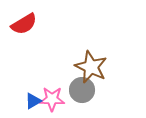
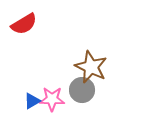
blue triangle: moved 1 px left
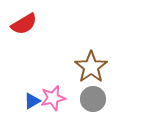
brown star: rotated 12 degrees clockwise
gray circle: moved 11 px right, 9 px down
pink star: moved 1 px right, 1 px up; rotated 15 degrees counterclockwise
